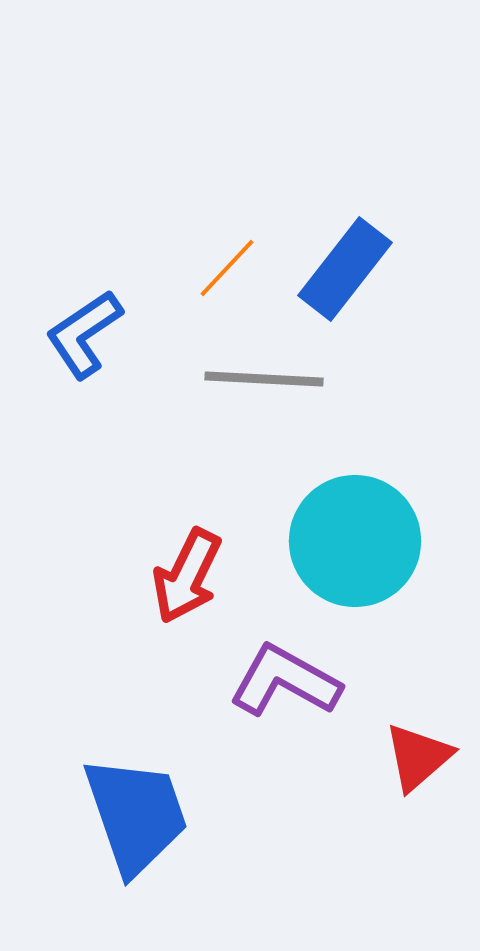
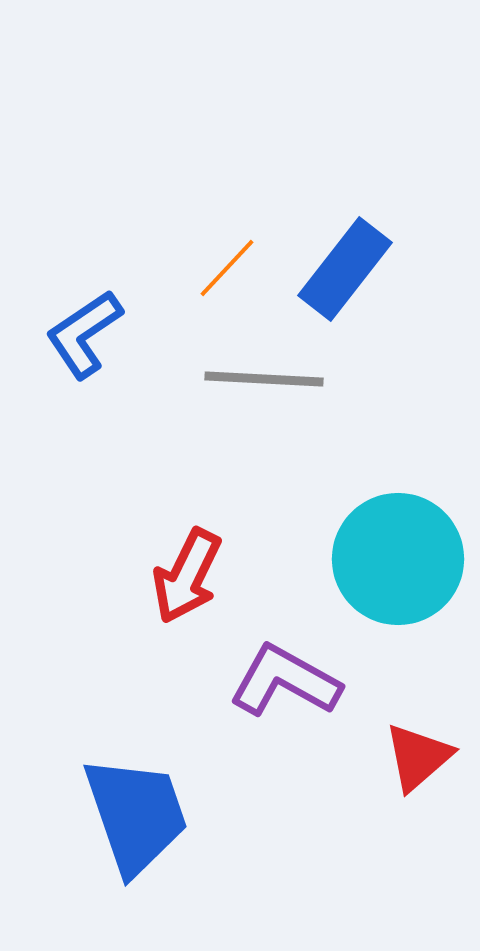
cyan circle: moved 43 px right, 18 px down
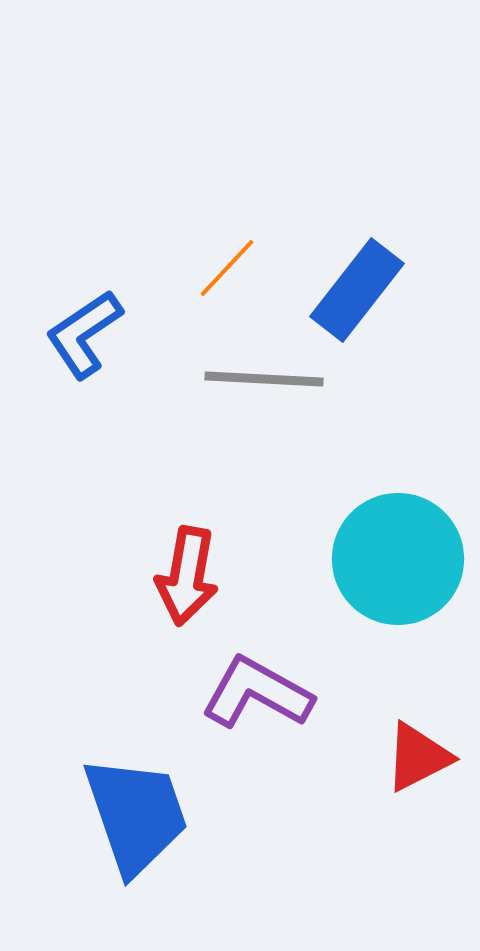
blue rectangle: moved 12 px right, 21 px down
red arrow: rotated 16 degrees counterclockwise
purple L-shape: moved 28 px left, 12 px down
red triangle: rotated 14 degrees clockwise
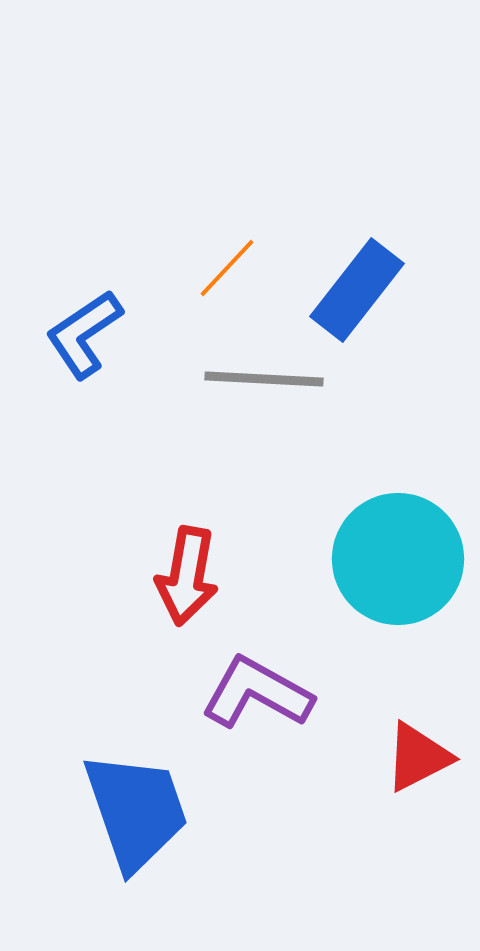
blue trapezoid: moved 4 px up
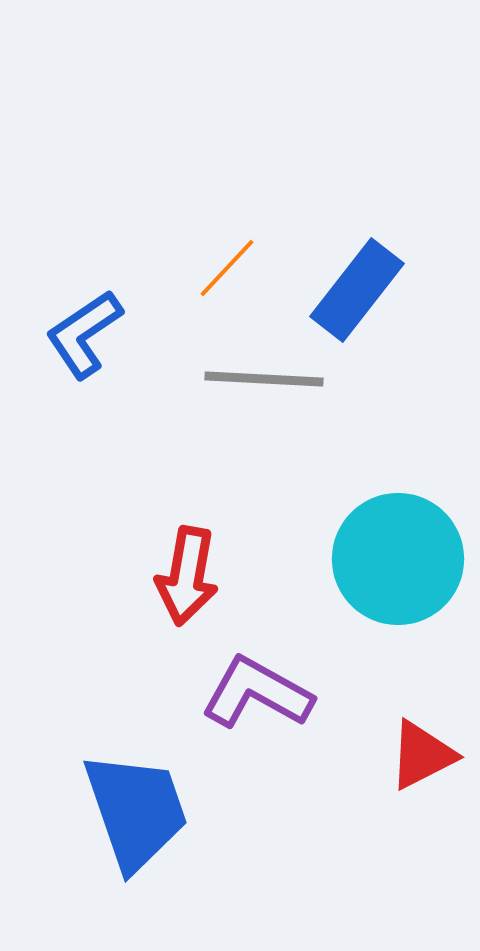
red triangle: moved 4 px right, 2 px up
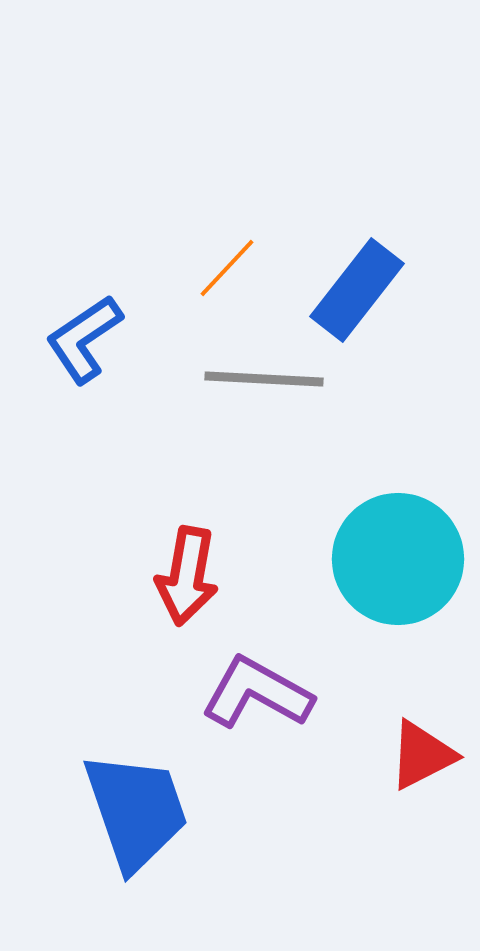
blue L-shape: moved 5 px down
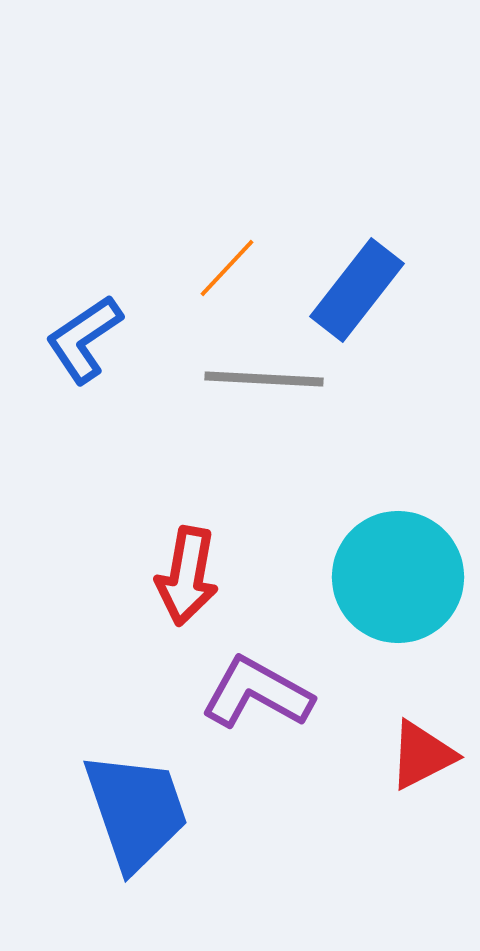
cyan circle: moved 18 px down
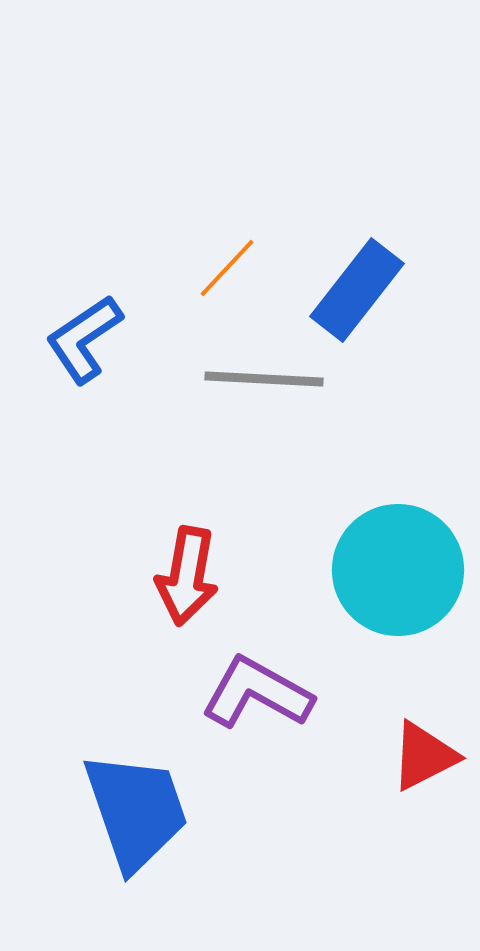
cyan circle: moved 7 px up
red triangle: moved 2 px right, 1 px down
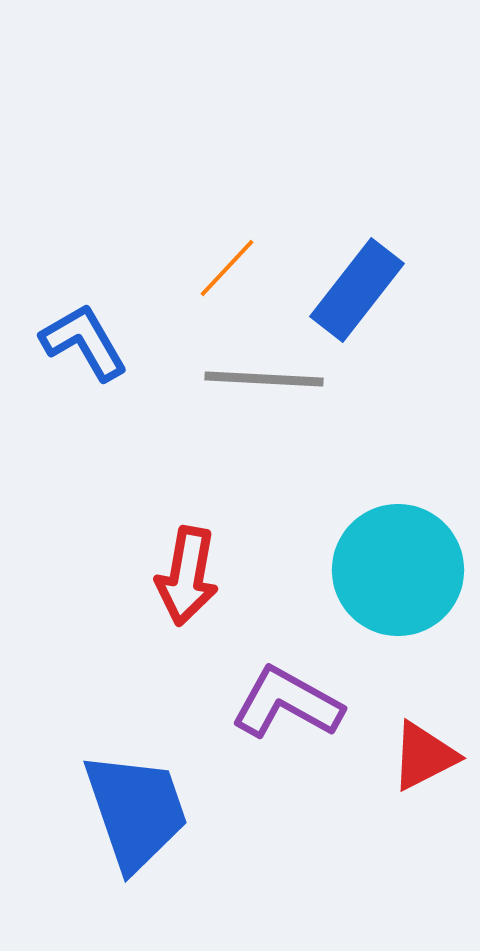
blue L-shape: moved 3 px down; rotated 94 degrees clockwise
purple L-shape: moved 30 px right, 10 px down
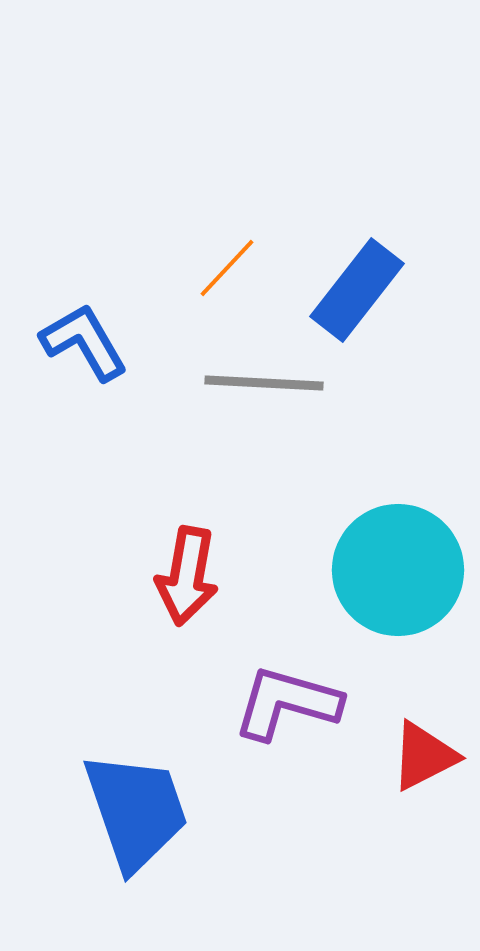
gray line: moved 4 px down
purple L-shape: rotated 13 degrees counterclockwise
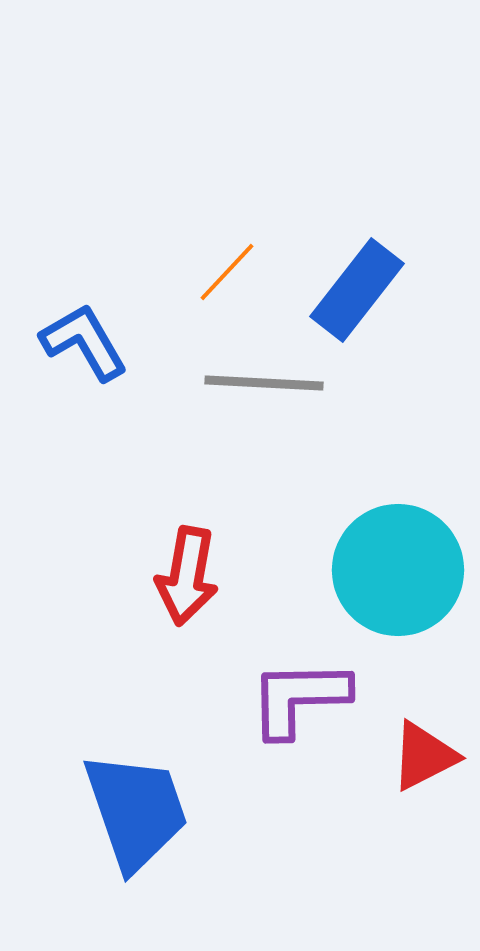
orange line: moved 4 px down
purple L-shape: moved 12 px right, 5 px up; rotated 17 degrees counterclockwise
